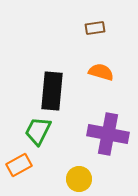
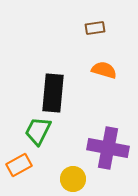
orange semicircle: moved 3 px right, 2 px up
black rectangle: moved 1 px right, 2 px down
purple cross: moved 14 px down
yellow circle: moved 6 px left
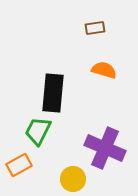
purple cross: moved 3 px left; rotated 12 degrees clockwise
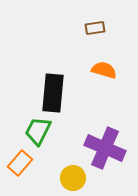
orange rectangle: moved 1 px right, 2 px up; rotated 20 degrees counterclockwise
yellow circle: moved 1 px up
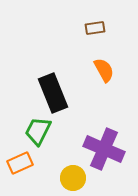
orange semicircle: rotated 45 degrees clockwise
black rectangle: rotated 27 degrees counterclockwise
purple cross: moved 1 px left, 1 px down
orange rectangle: rotated 25 degrees clockwise
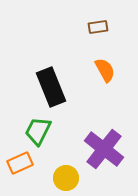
brown rectangle: moved 3 px right, 1 px up
orange semicircle: moved 1 px right
black rectangle: moved 2 px left, 6 px up
purple cross: rotated 15 degrees clockwise
yellow circle: moved 7 px left
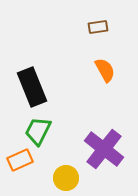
black rectangle: moved 19 px left
orange rectangle: moved 3 px up
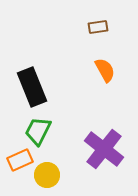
yellow circle: moved 19 px left, 3 px up
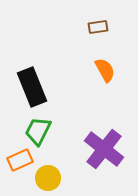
yellow circle: moved 1 px right, 3 px down
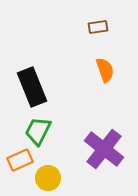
orange semicircle: rotated 10 degrees clockwise
